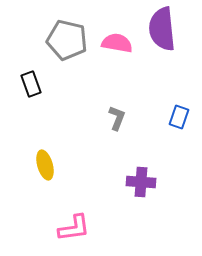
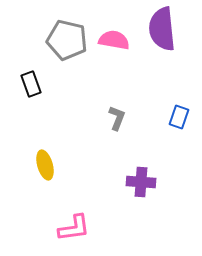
pink semicircle: moved 3 px left, 3 px up
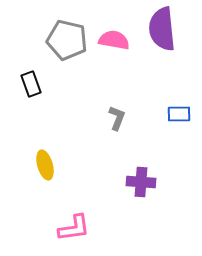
blue rectangle: moved 3 px up; rotated 70 degrees clockwise
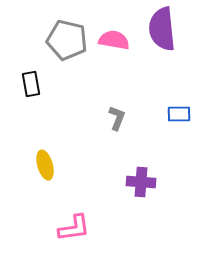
black rectangle: rotated 10 degrees clockwise
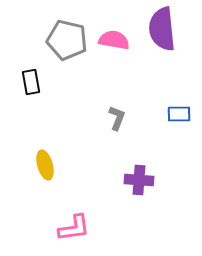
black rectangle: moved 2 px up
purple cross: moved 2 px left, 2 px up
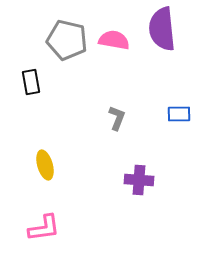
pink L-shape: moved 30 px left
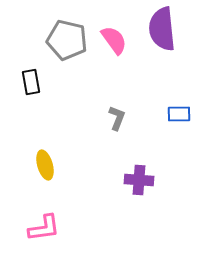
pink semicircle: rotated 44 degrees clockwise
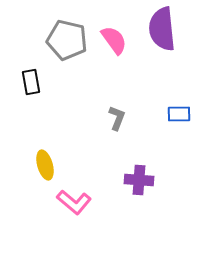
pink L-shape: moved 30 px right, 26 px up; rotated 48 degrees clockwise
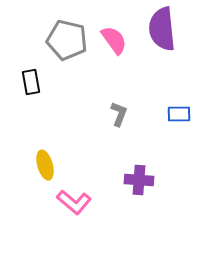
gray L-shape: moved 2 px right, 4 px up
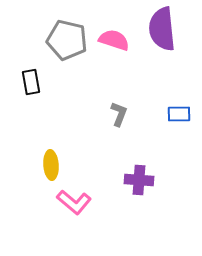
pink semicircle: rotated 36 degrees counterclockwise
yellow ellipse: moved 6 px right; rotated 12 degrees clockwise
